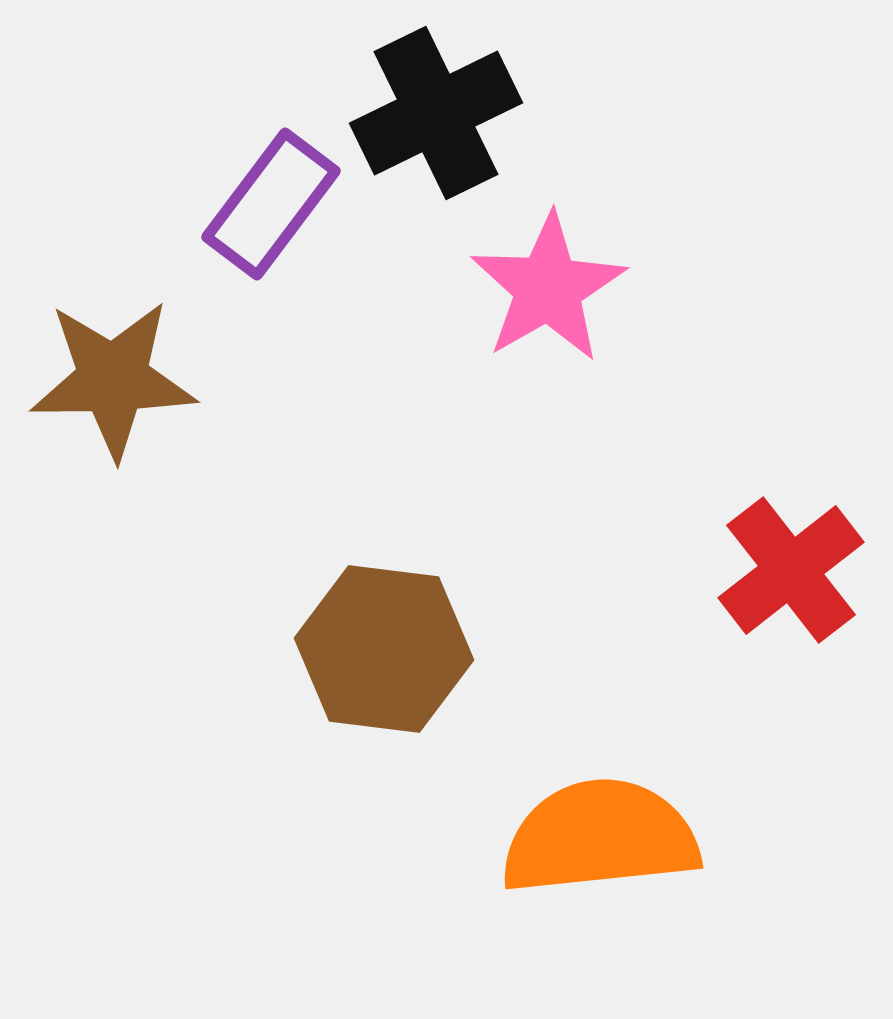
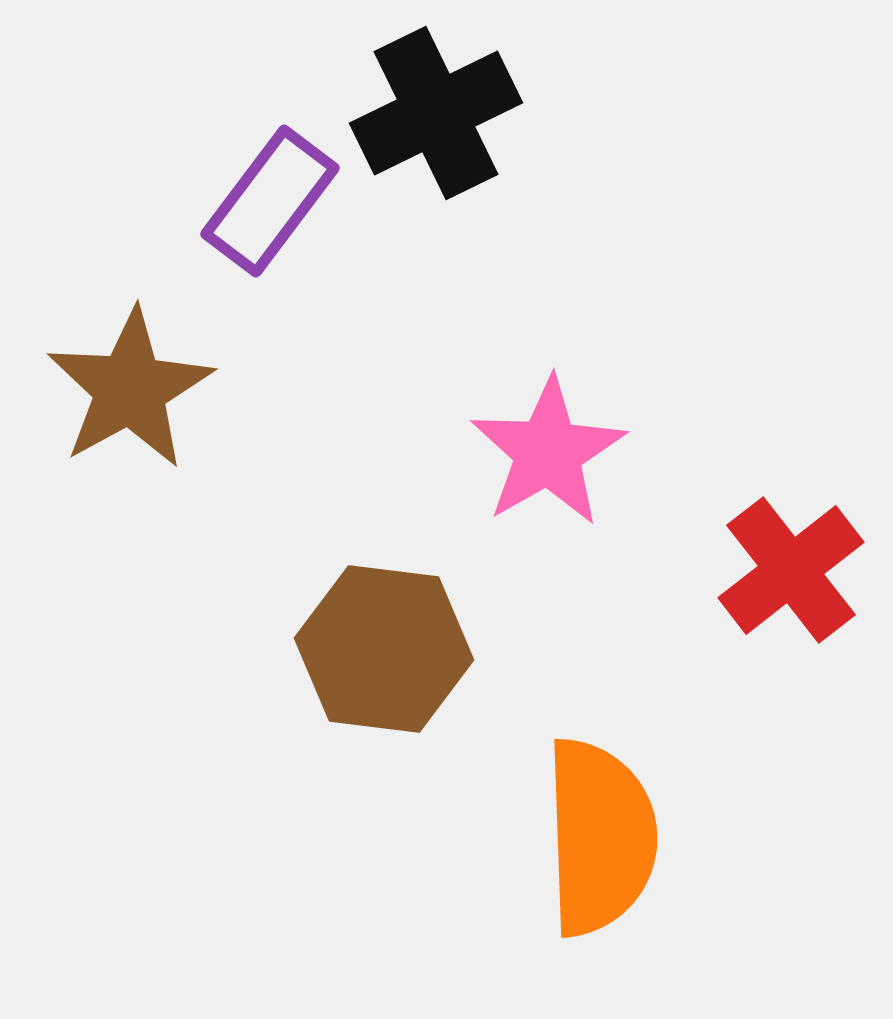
purple rectangle: moved 1 px left, 3 px up
pink star: moved 164 px down
brown star: moved 17 px right, 10 px down; rotated 28 degrees counterclockwise
orange semicircle: rotated 94 degrees clockwise
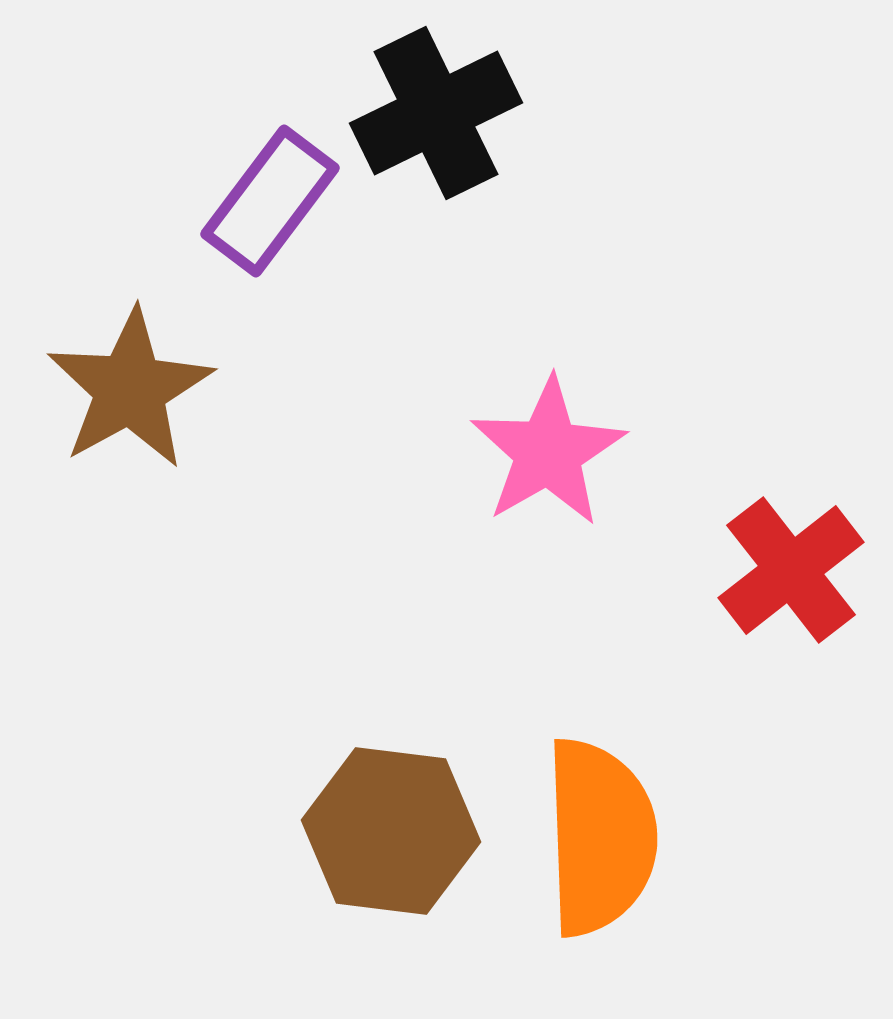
brown hexagon: moved 7 px right, 182 px down
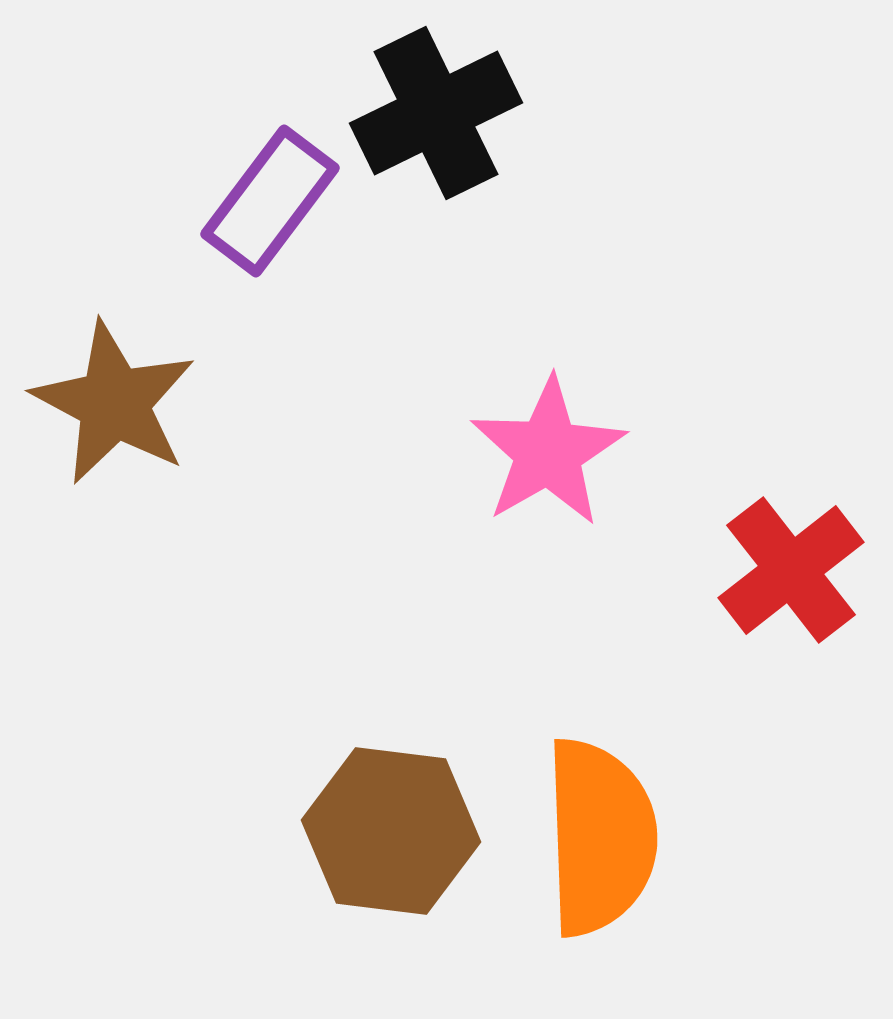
brown star: moved 16 px left, 14 px down; rotated 15 degrees counterclockwise
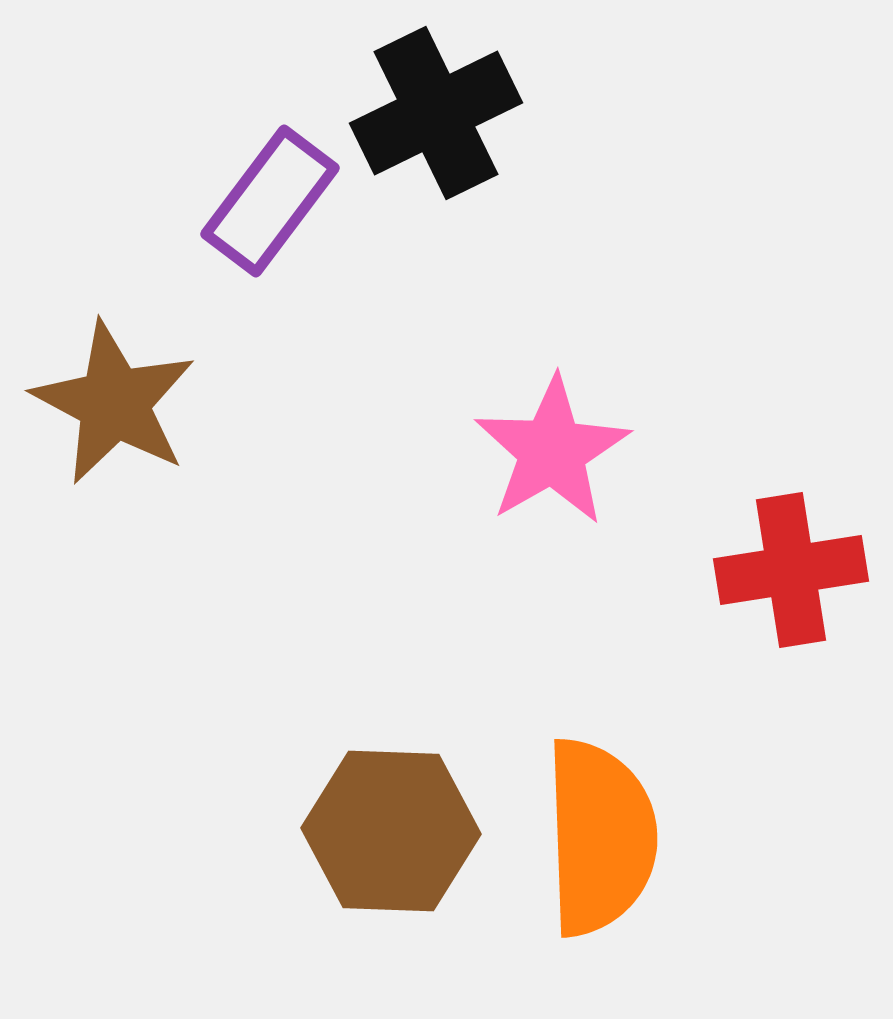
pink star: moved 4 px right, 1 px up
red cross: rotated 29 degrees clockwise
brown hexagon: rotated 5 degrees counterclockwise
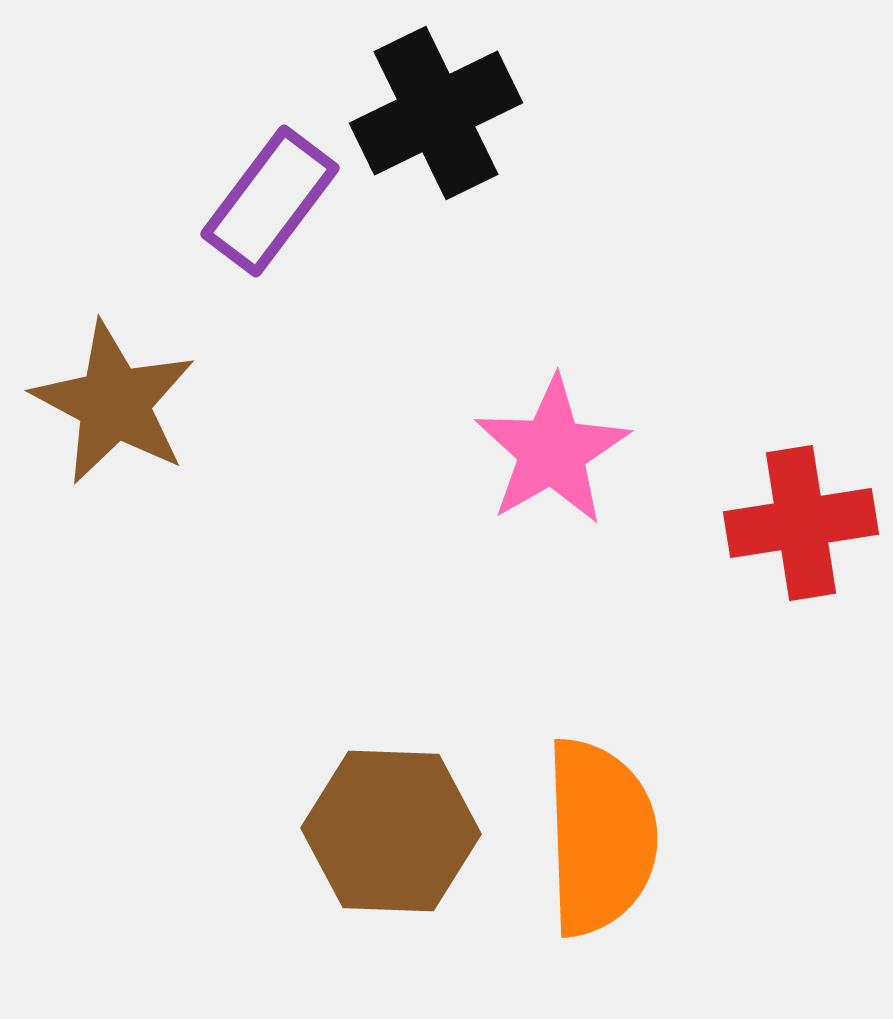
red cross: moved 10 px right, 47 px up
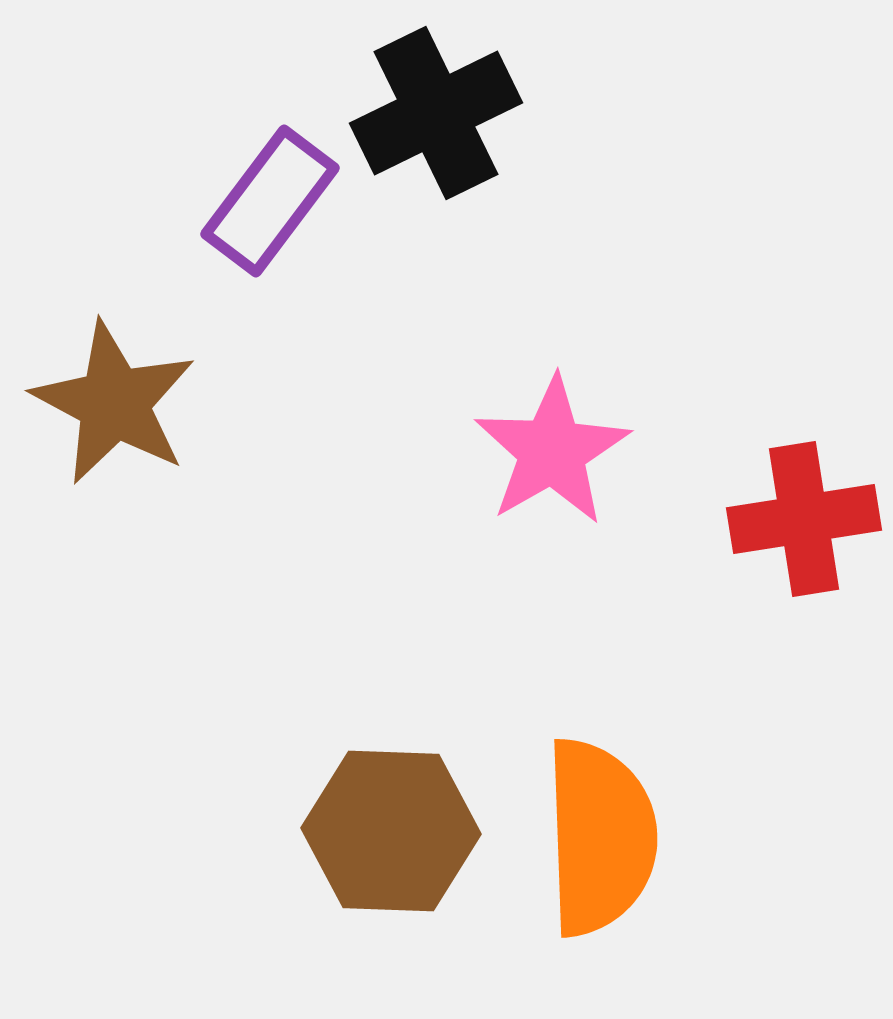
red cross: moved 3 px right, 4 px up
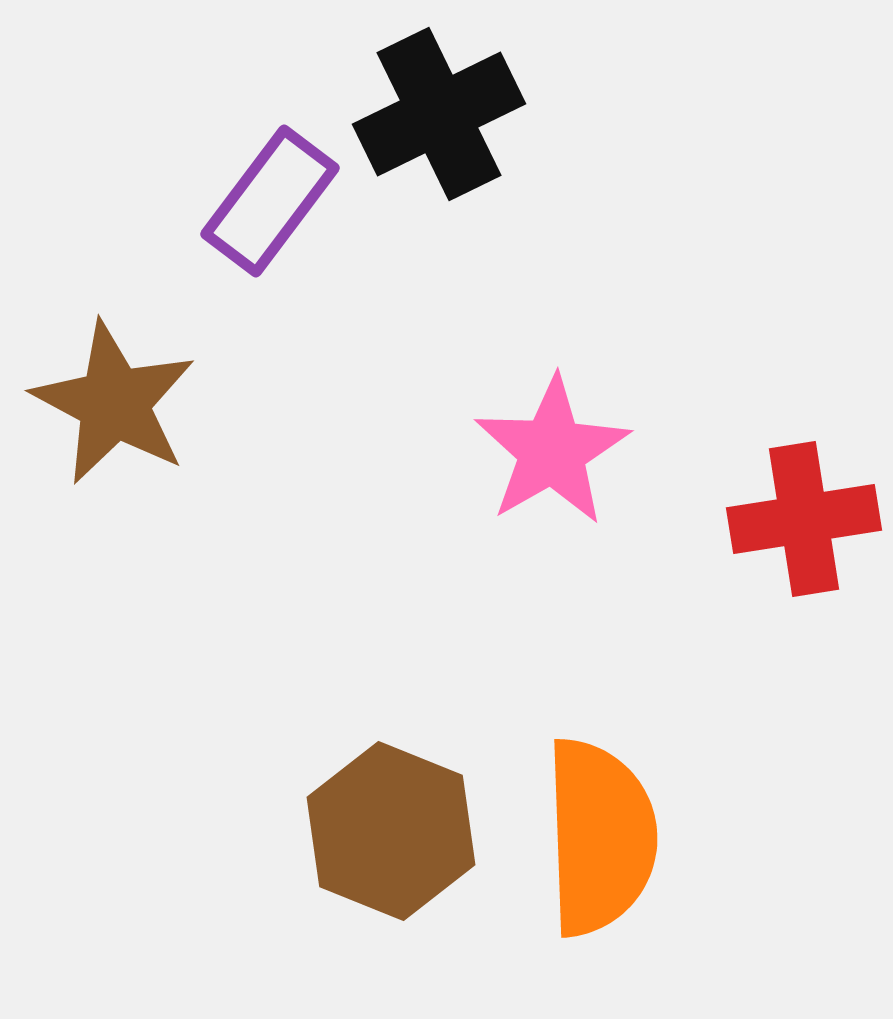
black cross: moved 3 px right, 1 px down
brown hexagon: rotated 20 degrees clockwise
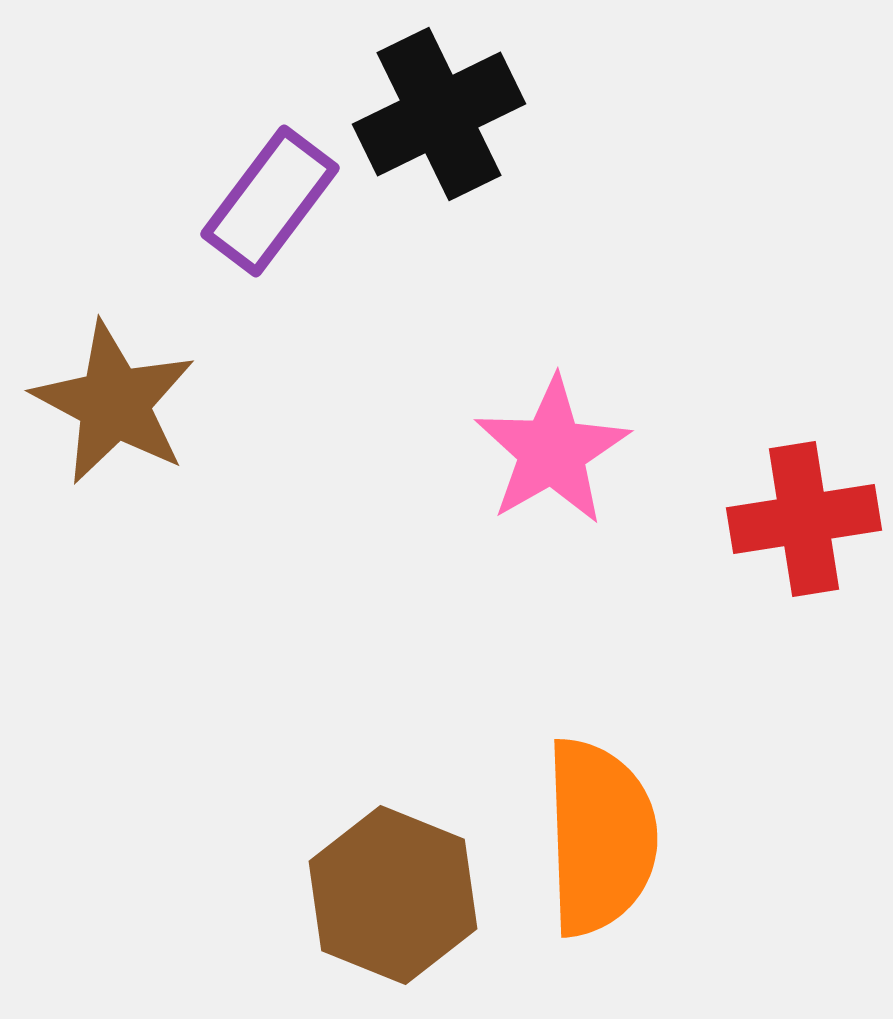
brown hexagon: moved 2 px right, 64 px down
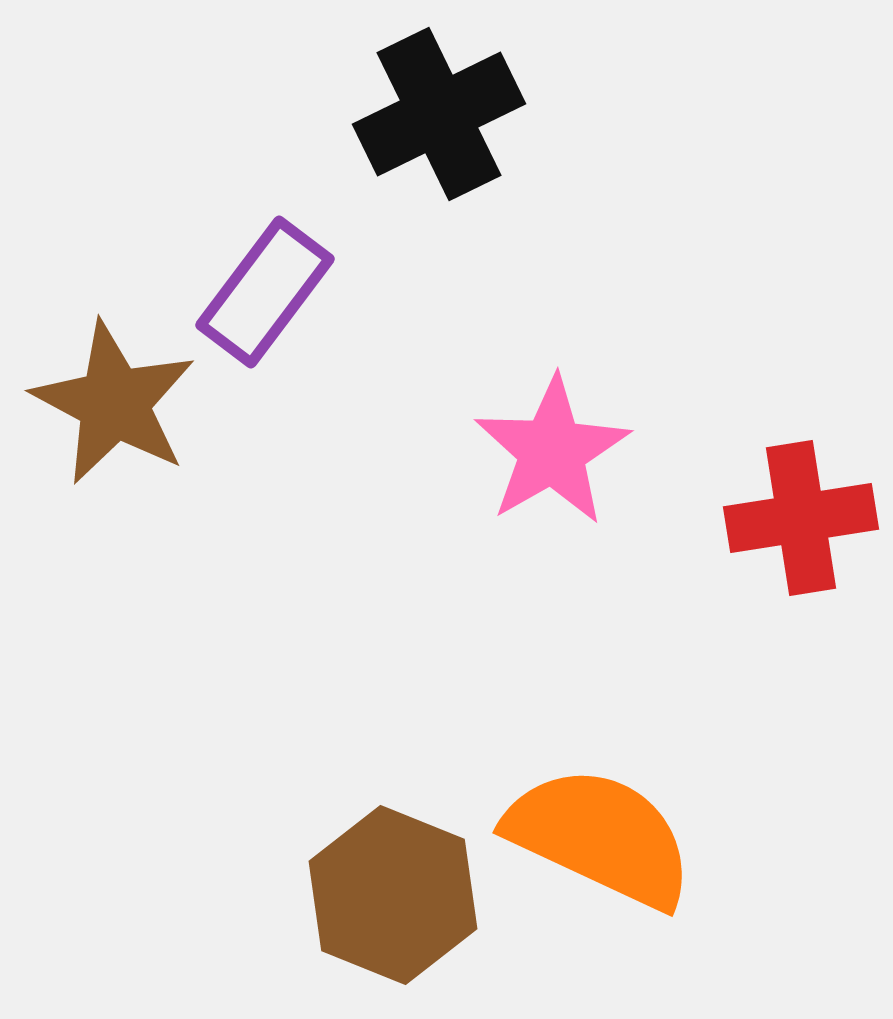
purple rectangle: moved 5 px left, 91 px down
red cross: moved 3 px left, 1 px up
orange semicircle: rotated 63 degrees counterclockwise
